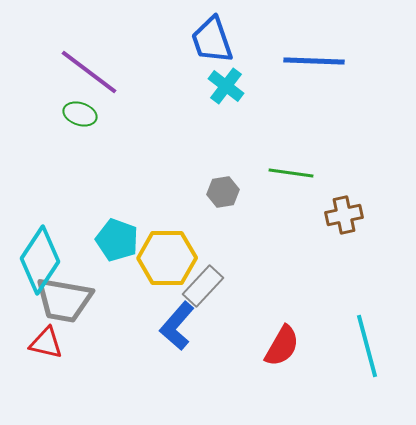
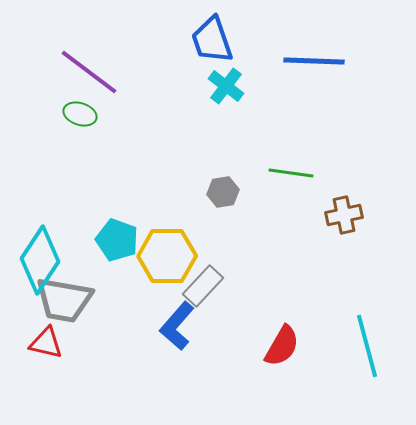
yellow hexagon: moved 2 px up
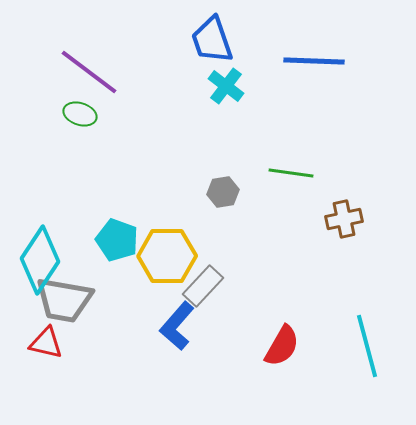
brown cross: moved 4 px down
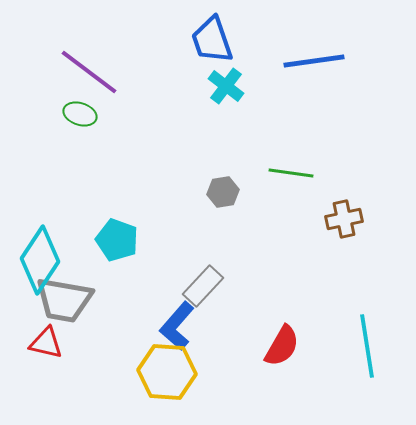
blue line: rotated 10 degrees counterclockwise
yellow hexagon: moved 116 px down; rotated 4 degrees clockwise
cyan line: rotated 6 degrees clockwise
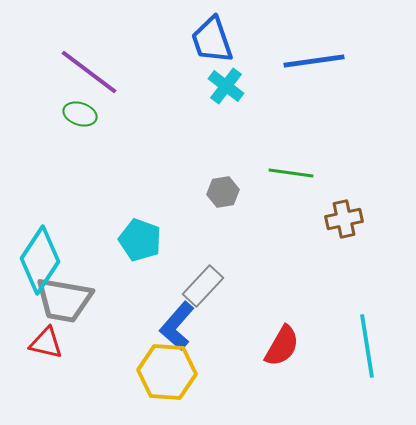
cyan pentagon: moved 23 px right
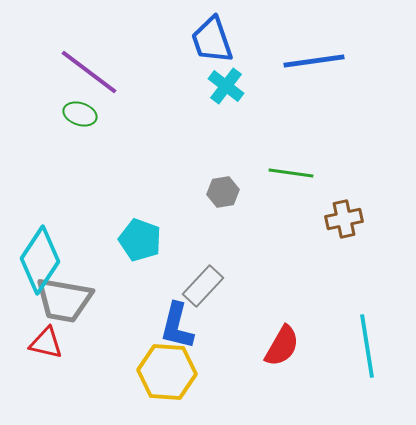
blue L-shape: rotated 27 degrees counterclockwise
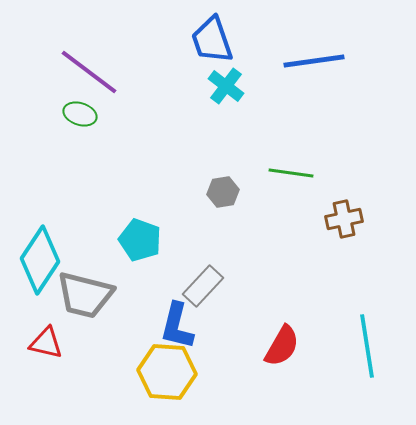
gray trapezoid: moved 21 px right, 5 px up; rotated 4 degrees clockwise
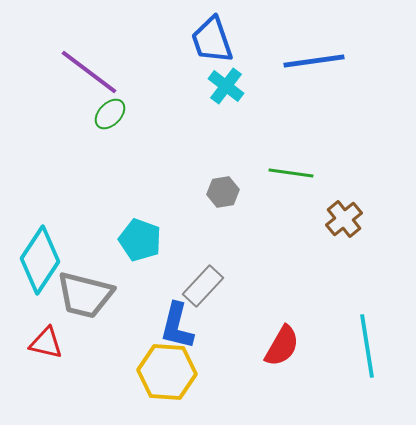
green ellipse: moved 30 px right; rotated 64 degrees counterclockwise
brown cross: rotated 27 degrees counterclockwise
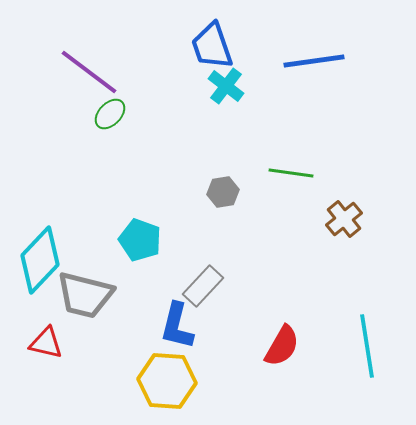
blue trapezoid: moved 6 px down
cyan diamond: rotated 10 degrees clockwise
yellow hexagon: moved 9 px down
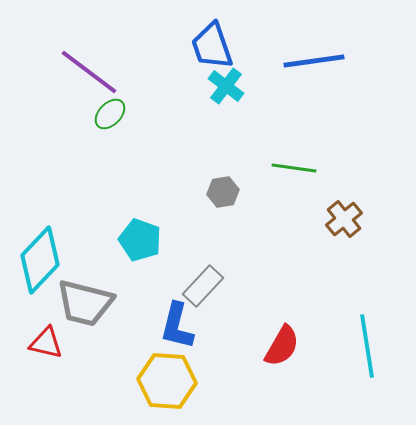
green line: moved 3 px right, 5 px up
gray trapezoid: moved 8 px down
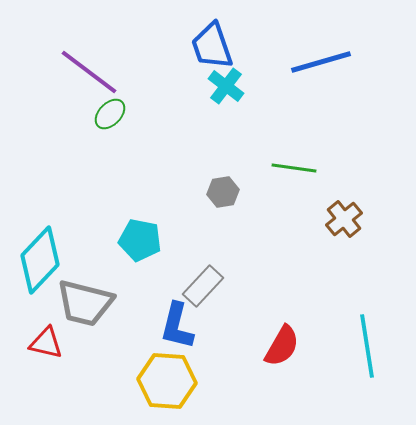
blue line: moved 7 px right, 1 px down; rotated 8 degrees counterclockwise
cyan pentagon: rotated 9 degrees counterclockwise
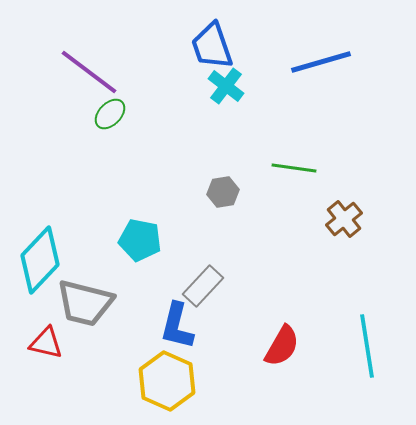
yellow hexagon: rotated 20 degrees clockwise
